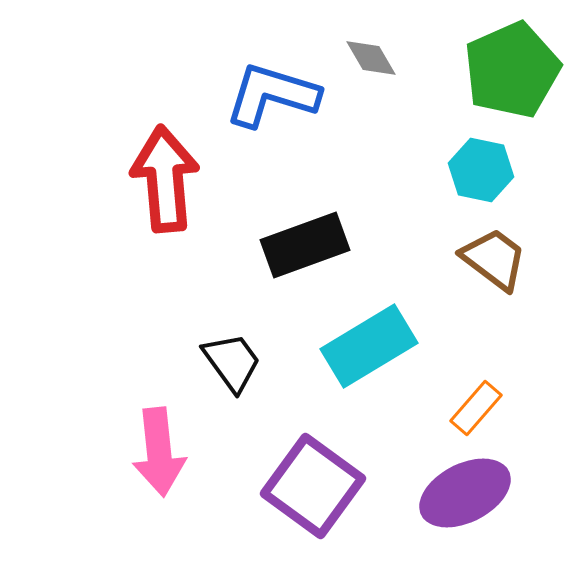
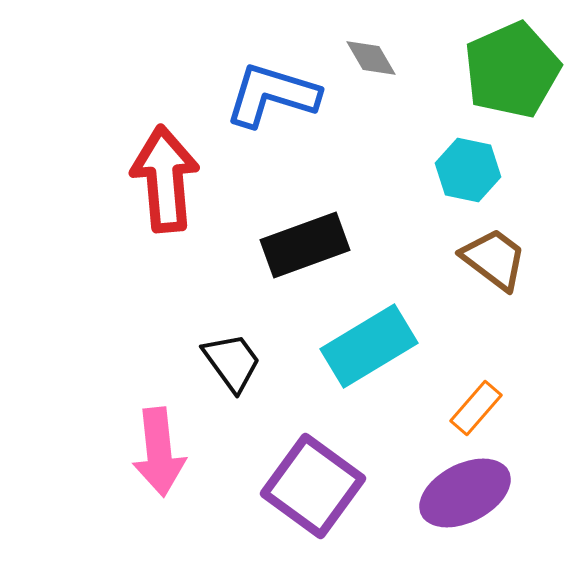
cyan hexagon: moved 13 px left
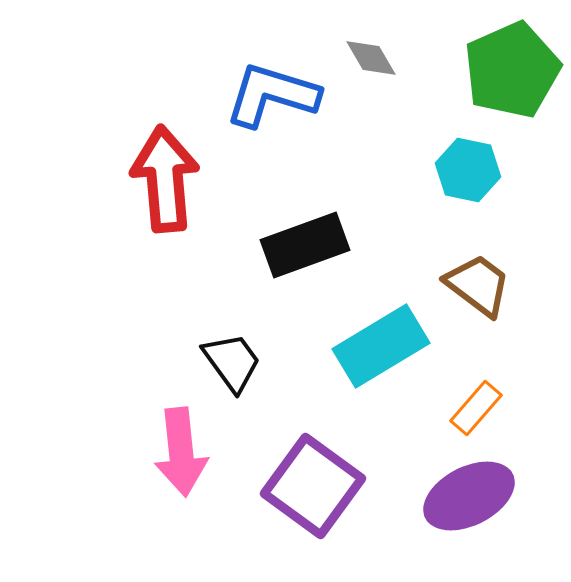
brown trapezoid: moved 16 px left, 26 px down
cyan rectangle: moved 12 px right
pink arrow: moved 22 px right
purple ellipse: moved 4 px right, 3 px down
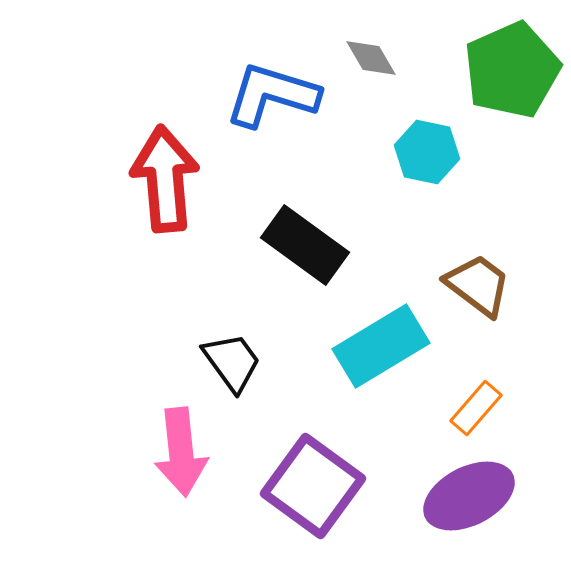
cyan hexagon: moved 41 px left, 18 px up
black rectangle: rotated 56 degrees clockwise
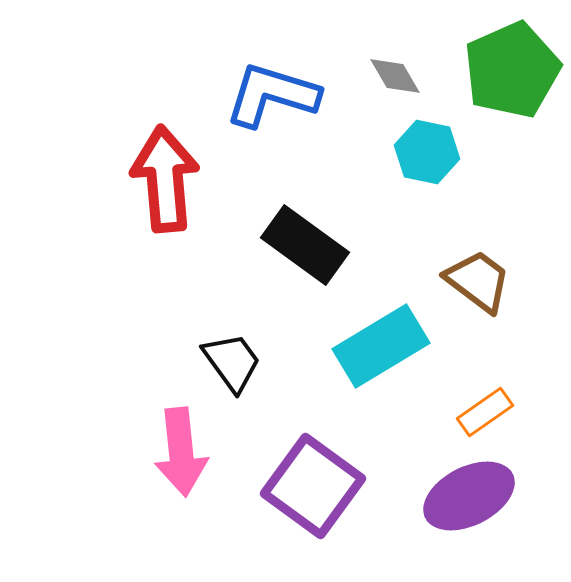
gray diamond: moved 24 px right, 18 px down
brown trapezoid: moved 4 px up
orange rectangle: moved 9 px right, 4 px down; rotated 14 degrees clockwise
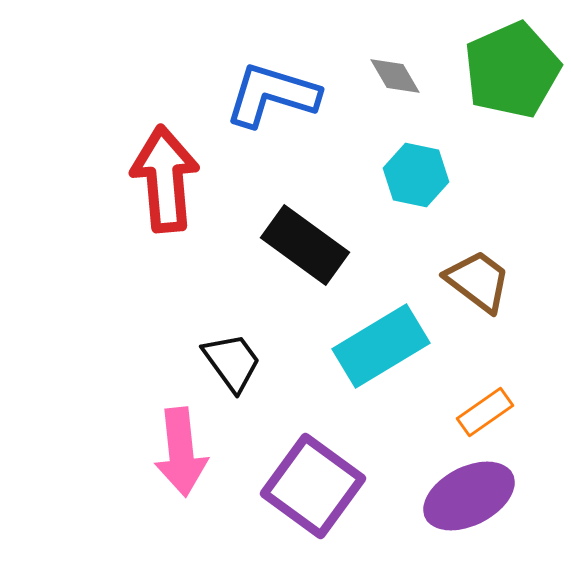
cyan hexagon: moved 11 px left, 23 px down
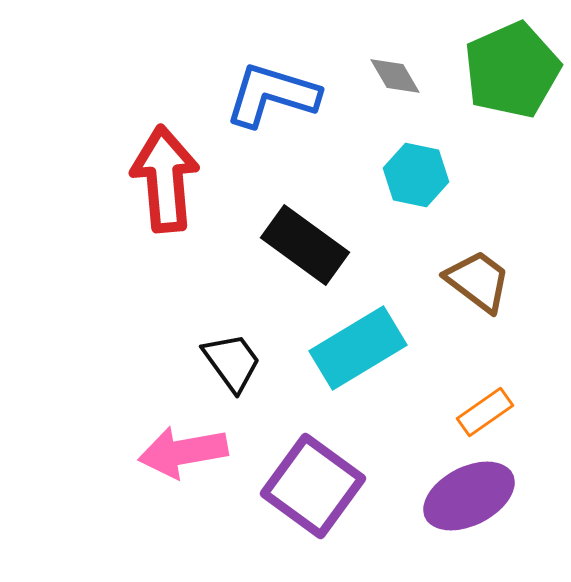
cyan rectangle: moved 23 px left, 2 px down
pink arrow: moved 2 px right; rotated 86 degrees clockwise
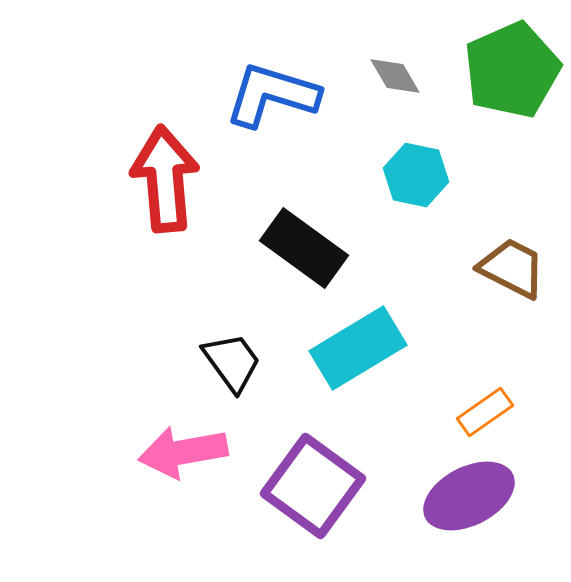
black rectangle: moved 1 px left, 3 px down
brown trapezoid: moved 34 px right, 13 px up; rotated 10 degrees counterclockwise
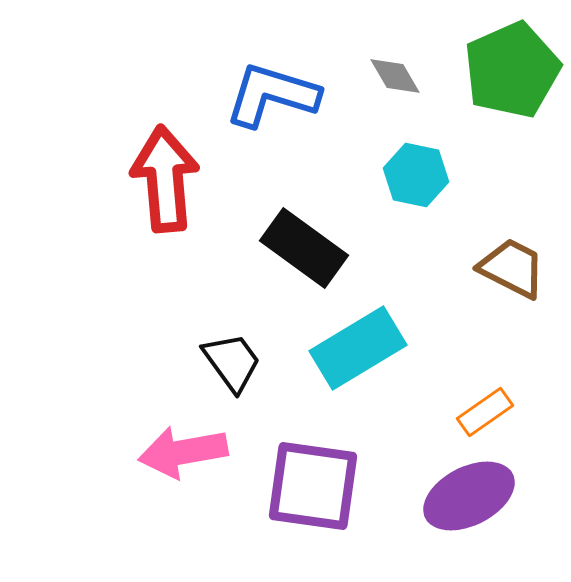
purple square: rotated 28 degrees counterclockwise
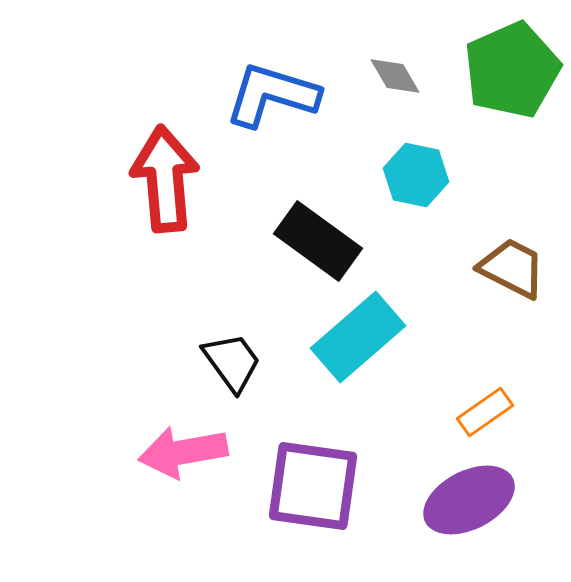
black rectangle: moved 14 px right, 7 px up
cyan rectangle: moved 11 px up; rotated 10 degrees counterclockwise
purple ellipse: moved 4 px down
